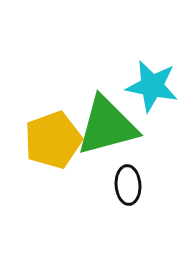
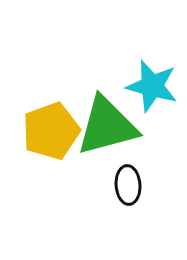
cyan star: rotated 4 degrees clockwise
yellow pentagon: moved 2 px left, 9 px up
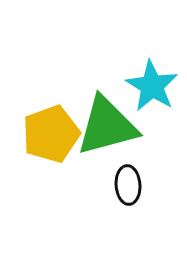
cyan star: rotated 16 degrees clockwise
yellow pentagon: moved 3 px down
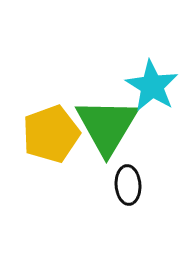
green triangle: rotated 44 degrees counterclockwise
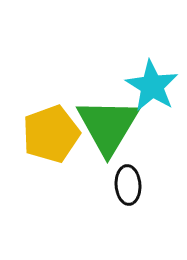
green triangle: moved 1 px right
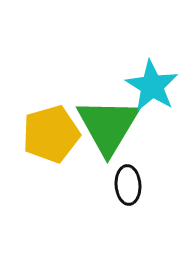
yellow pentagon: rotated 4 degrees clockwise
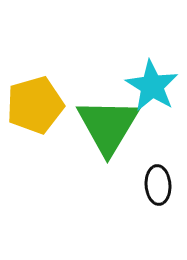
yellow pentagon: moved 16 px left, 29 px up
black ellipse: moved 30 px right
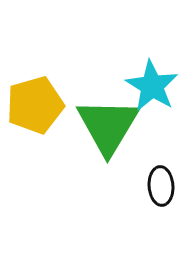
black ellipse: moved 3 px right, 1 px down
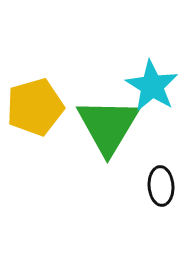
yellow pentagon: moved 2 px down
